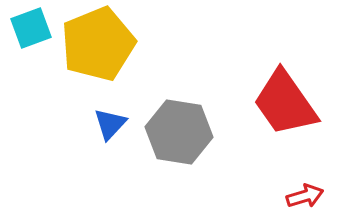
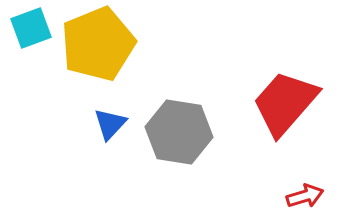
red trapezoid: rotated 76 degrees clockwise
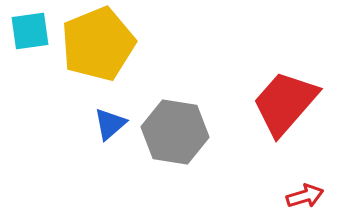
cyan square: moved 1 px left, 3 px down; rotated 12 degrees clockwise
blue triangle: rotated 6 degrees clockwise
gray hexagon: moved 4 px left
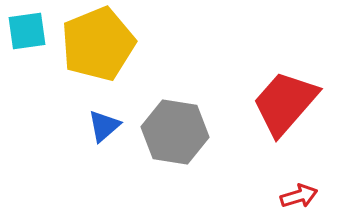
cyan square: moved 3 px left
blue triangle: moved 6 px left, 2 px down
red arrow: moved 6 px left
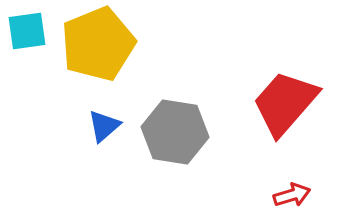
red arrow: moved 7 px left, 1 px up
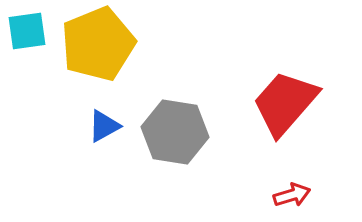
blue triangle: rotated 12 degrees clockwise
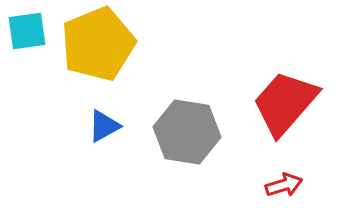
gray hexagon: moved 12 px right
red arrow: moved 8 px left, 10 px up
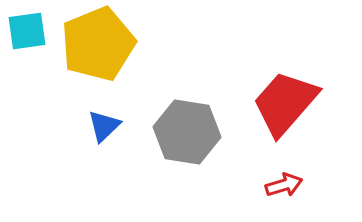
blue triangle: rotated 15 degrees counterclockwise
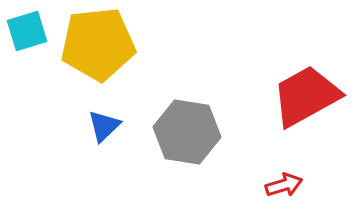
cyan square: rotated 9 degrees counterclockwise
yellow pentagon: rotated 16 degrees clockwise
red trapezoid: moved 21 px right, 7 px up; rotated 20 degrees clockwise
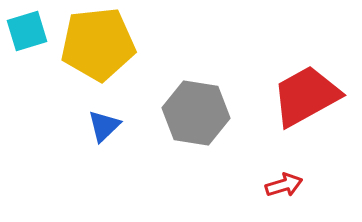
gray hexagon: moved 9 px right, 19 px up
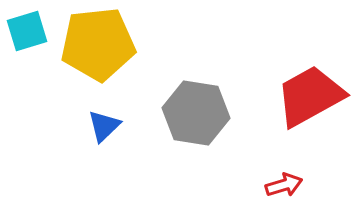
red trapezoid: moved 4 px right
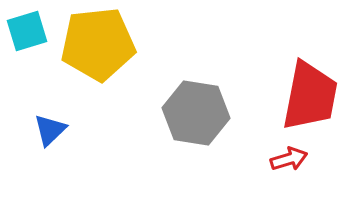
red trapezoid: rotated 130 degrees clockwise
blue triangle: moved 54 px left, 4 px down
red arrow: moved 5 px right, 26 px up
